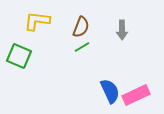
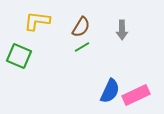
brown semicircle: rotated 10 degrees clockwise
blue semicircle: rotated 50 degrees clockwise
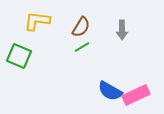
blue semicircle: rotated 95 degrees clockwise
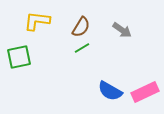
gray arrow: rotated 54 degrees counterclockwise
green line: moved 1 px down
green square: moved 1 px down; rotated 35 degrees counterclockwise
pink rectangle: moved 9 px right, 3 px up
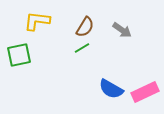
brown semicircle: moved 4 px right
green square: moved 2 px up
blue semicircle: moved 1 px right, 2 px up
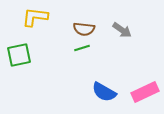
yellow L-shape: moved 2 px left, 4 px up
brown semicircle: moved 1 px left, 2 px down; rotated 65 degrees clockwise
green line: rotated 14 degrees clockwise
blue semicircle: moved 7 px left, 3 px down
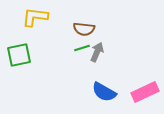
gray arrow: moved 25 px left, 22 px down; rotated 102 degrees counterclockwise
